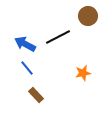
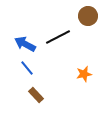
orange star: moved 1 px right, 1 px down
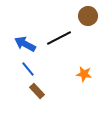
black line: moved 1 px right, 1 px down
blue line: moved 1 px right, 1 px down
orange star: rotated 21 degrees clockwise
brown rectangle: moved 1 px right, 4 px up
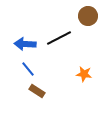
blue arrow: rotated 25 degrees counterclockwise
brown rectangle: rotated 14 degrees counterclockwise
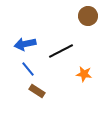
black line: moved 2 px right, 13 px down
blue arrow: rotated 15 degrees counterclockwise
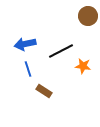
blue line: rotated 21 degrees clockwise
orange star: moved 1 px left, 8 px up
brown rectangle: moved 7 px right
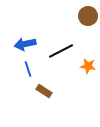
orange star: moved 5 px right
